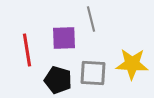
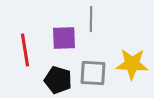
gray line: rotated 15 degrees clockwise
red line: moved 2 px left
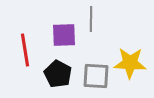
purple square: moved 3 px up
yellow star: moved 2 px left, 1 px up
gray square: moved 3 px right, 3 px down
black pentagon: moved 6 px up; rotated 12 degrees clockwise
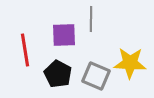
gray square: rotated 20 degrees clockwise
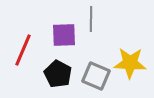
red line: moved 2 px left; rotated 32 degrees clockwise
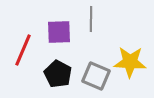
purple square: moved 5 px left, 3 px up
yellow star: moved 1 px up
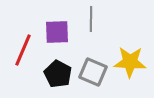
purple square: moved 2 px left
gray square: moved 3 px left, 4 px up
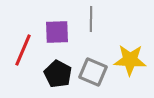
yellow star: moved 2 px up
